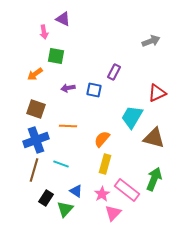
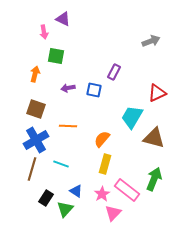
orange arrow: rotated 140 degrees clockwise
blue cross: rotated 10 degrees counterclockwise
brown line: moved 2 px left, 1 px up
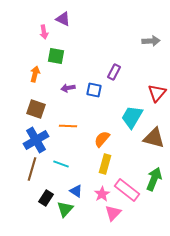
gray arrow: rotated 18 degrees clockwise
red triangle: rotated 24 degrees counterclockwise
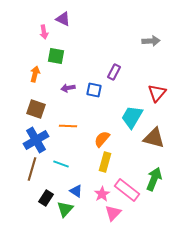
yellow rectangle: moved 2 px up
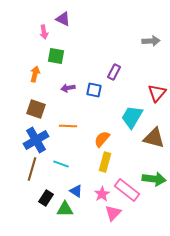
green arrow: rotated 75 degrees clockwise
green triangle: rotated 48 degrees clockwise
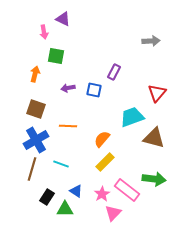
cyan trapezoid: rotated 40 degrees clockwise
yellow rectangle: rotated 30 degrees clockwise
black rectangle: moved 1 px right, 1 px up
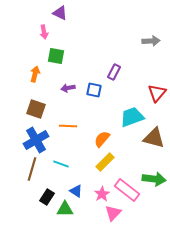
purple triangle: moved 3 px left, 6 px up
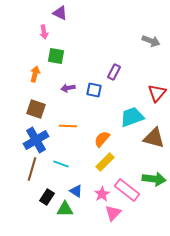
gray arrow: rotated 24 degrees clockwise
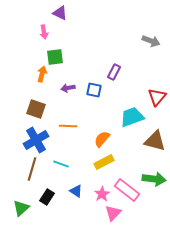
green square: moved 1 px left, 1 px down; rotated 18 degrees counterclockwise
orange arrow: moved 7 px right
red triangle: moved 4 px down
brown triangle: moved 1 px right, 3 px down
yellow rectangle: moved 1 px left; rotated 18 degrees clockwise
green triangle: moved 44 px left, 1 px up; rotated 42 degrees counterclockwise
